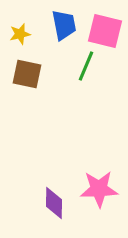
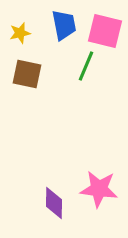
yellow star: moved 1 px up
pink star: rotated 9 degrees clockwise
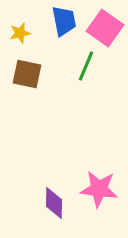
blue trapezoid: moved 4 px up
pink square: moved 3 px up; rotated 21 degrees clockwise
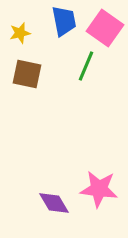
purple diamond: rotated 32 degrees counterclockwise
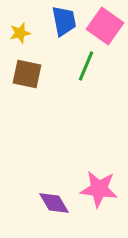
pink square: moved 2 px up
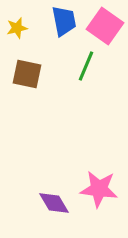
yellow star: moved 3 px left, 5 px up
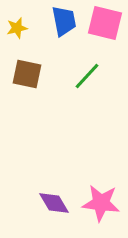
pink square: moved 3 px up; rotated 21 degrees counterclockwise
green line: moved 1 px right, 10 px down; rotated 20 degrees clockwise
pink star: moved 2 px right, 14 px down
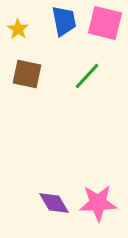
yellow star: moved 1 px right, 1 px down; rotated 25 degrees counterclockwise
pink star: moved 3 px left; rotated 9 degrees counterclockwise
